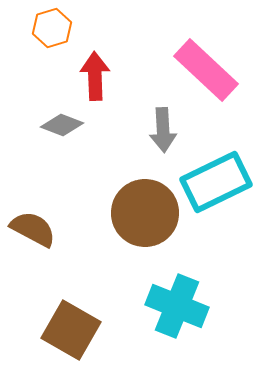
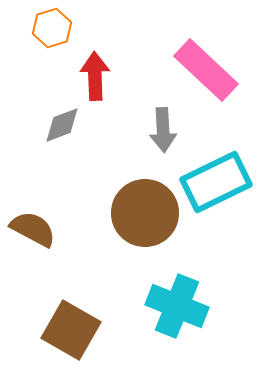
gray diamond: rotated 42 degrees counterclockwise
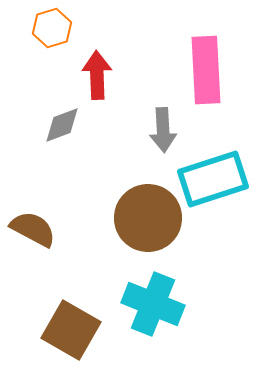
pink rectangle: rotated 44 degrees clockwise
red arrow: moved 2 px right, 1 px up
cyan rectangle: moved 3 px left, 3 px up; rotated 8 degrees clockwise
brown circle: moved 3 px right, 5 px down
cyan cross: moved 24 px left, 2 px up
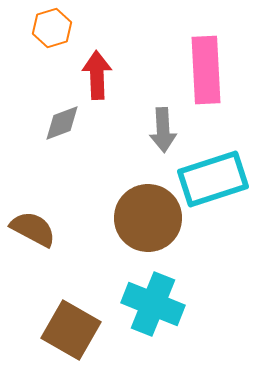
gray diamond: moved 2 px up
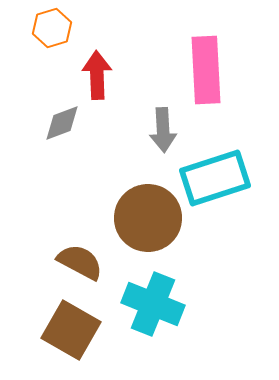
cyan rectangle: moved 2 px right, 1 px up
brown semicircle: moved 47 px right, 33 px down
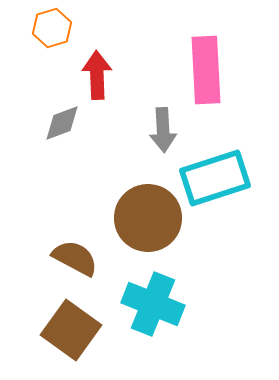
brown semicircle: moved 5 px left, 4 px up
brown square: rotated 6 degrees clockwise
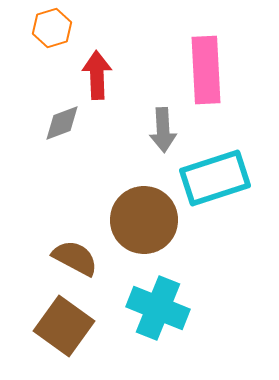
brown circle: moved 4 px left, 2 px down
cyan cross: moved 5 px right, 4 px down
brown square: moved 7 px left, 4 px up
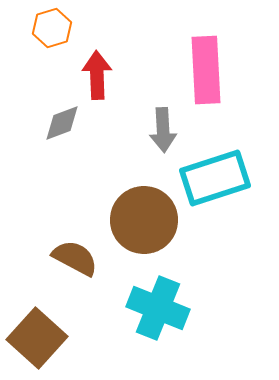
brown square: moved 27 px left, 12 px down; rotated 6 degrees clockwise
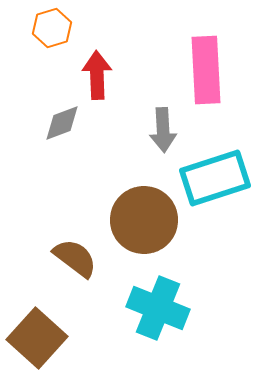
brown semicircle: rotated 9 degrees clockwise
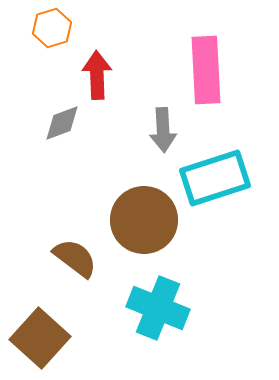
brown square: moved 3 px right
